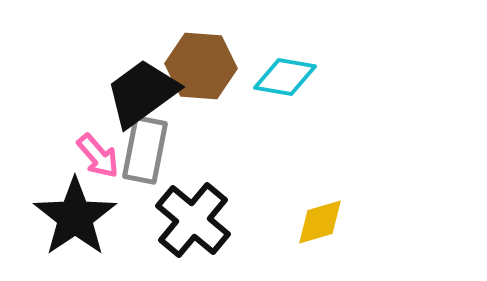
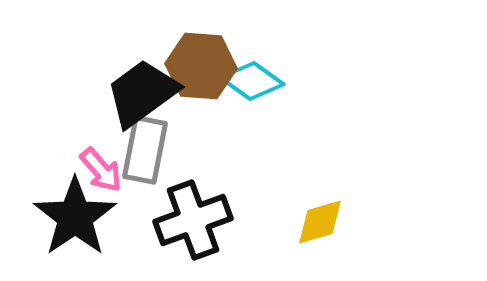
cyan diamond: moved 33 px left, 4 px down; rotated 26 degrees clockwise
pink arrow: moved 3 px right, 14 px down
black cross: rotated 30 degrees clockwise
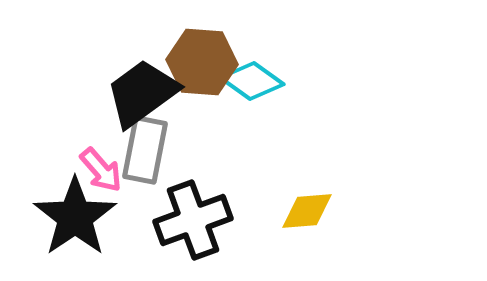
brown hexagon: moved 1 px right, 4 px up
yellow diamond: moved 13 px left, 11 px up; rotated 12 degrees clockwise
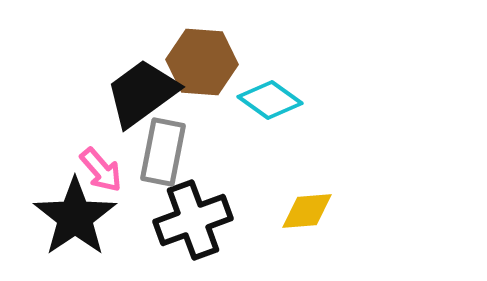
cyan diamond: moved 18 px right, 19 px down
gray rectangle: moved 18 px right, 2 px down
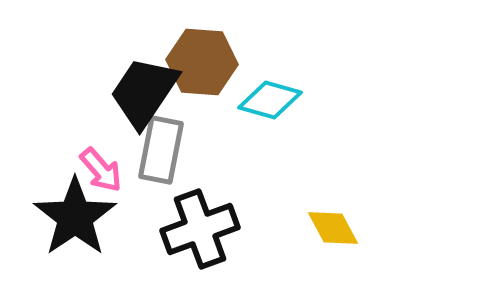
black trapezoid: moved 2 px right, 1 px up; rotated 20 degrees counterclockwise
cyan diamond: rotated 20 degrees counterclockwise
gray rectangle: moved 2 px left, 2 px up
yellow diamond: moved 26 px right, 17 px down; rotated 66 degrees clockwise
black cross: moved 7 px right, 9 px down
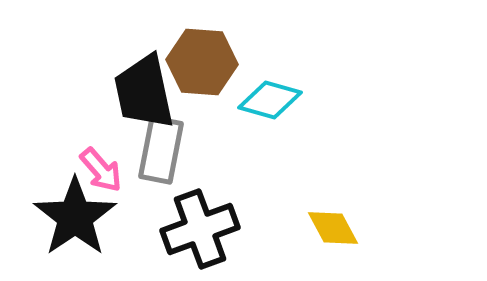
black trapezoid: rotated 46 degrees counterclockwise
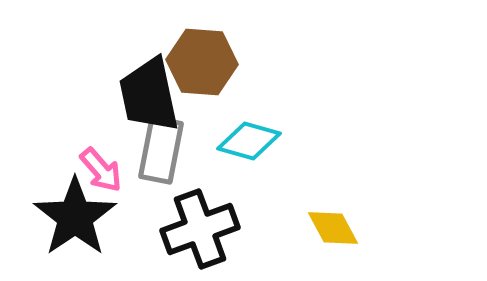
black trapezoid: moved 5 px right, 3 px down
cyan diamond: moved 21 px left, 41 px down
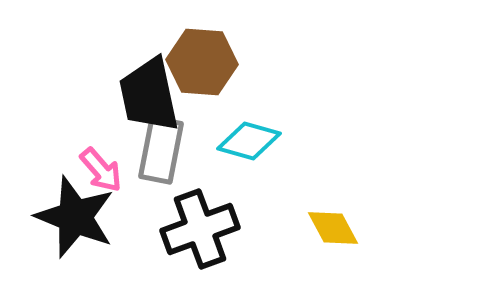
black star: rotated 16 degrees counterclockwise
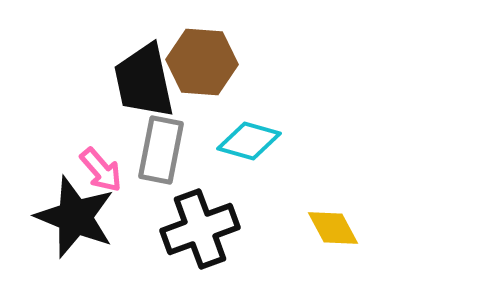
black trapezoid: moved 5 px left, 14 px up
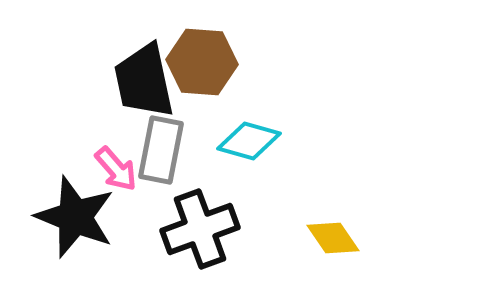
pink arrow: moved 15 px right, 1 px up
yellow diamond: moved 10 px down; rotated 6 degrees counterclockwise
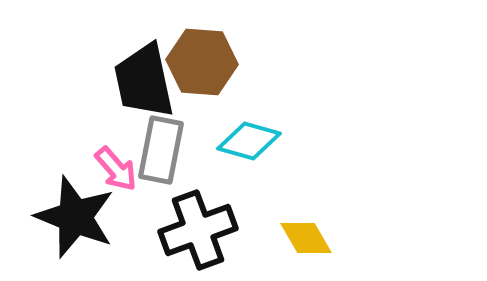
black cross: moved 2 px left, 1 px down
yellow diamond: moved 27 px left; rotated 4 degrees clockwise
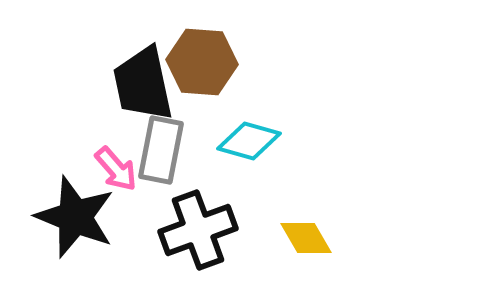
black trapezoid: moved 1 px left, 3 px down
